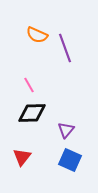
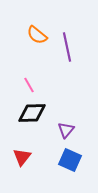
orange semicircle: rotated 15 degrees clockwise
purple line: moved 2 px right, 1 px up; rotated 8 degrees clockwise
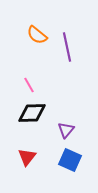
red triangle: moved 5 px right
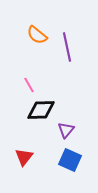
black diamond: moved 9 px right, 3 px up
red triangle: moved 3 px left
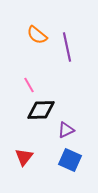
purple triangle: rotated 24 degrees clockwise
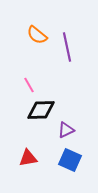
red triangle: moved 4 px right, 1 px down; rotated 42 degrees clockwise
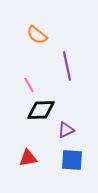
purple line: moved 19 px down
blue square: moved 2 px right; rotated 20 degrees counterclockwise
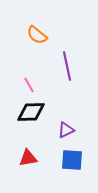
black diamond: moved 10 px left, 2 px down
